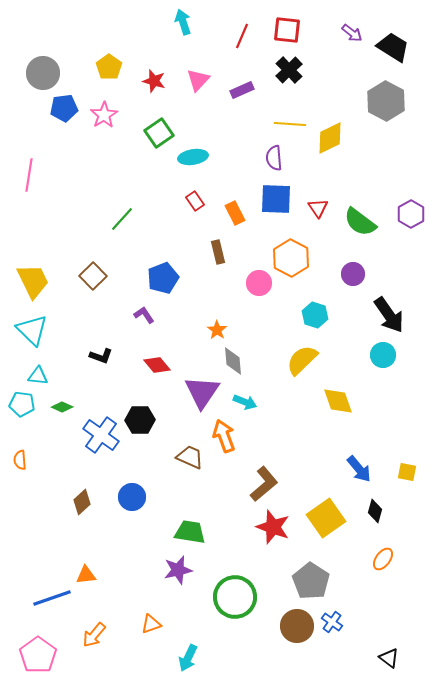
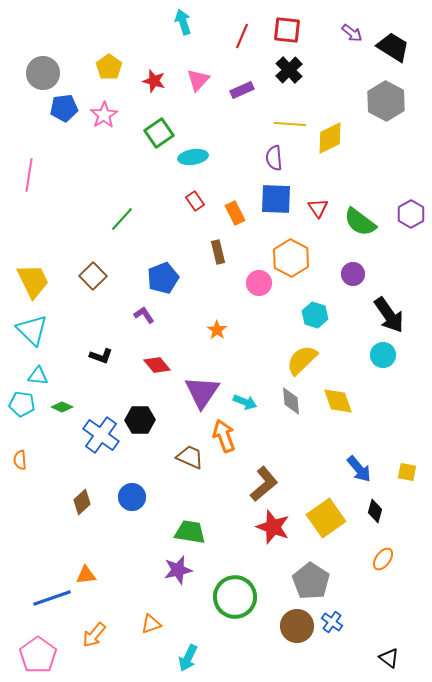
gray diamond at (233, 361): moved 58 px right, 40 px down
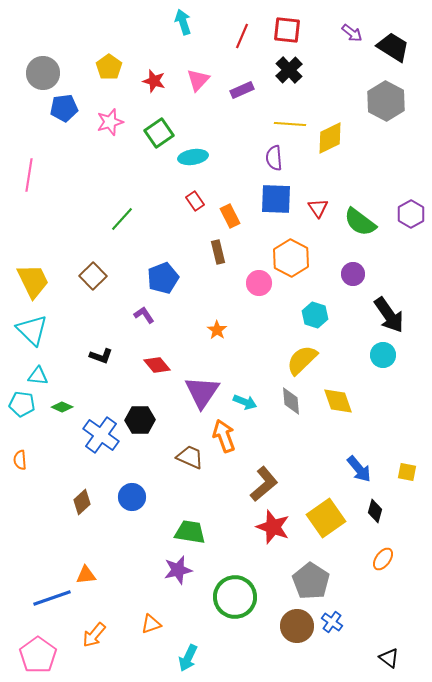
pink star at (104, 115): moved 6 px right, 7 px down; rotated 16 degrees clockwise
orange rectangle at (235, 213): moved 5 px left, 3 px down
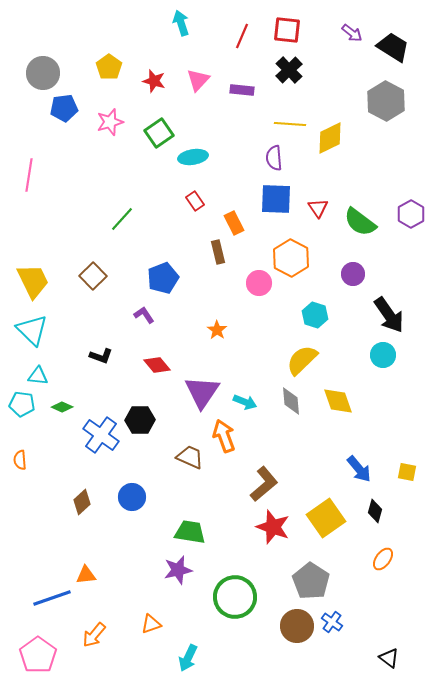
cyan arrow at (183, 22): moved 2 px left, 1 px down
purple rectangle at (242, 90): rotated 30 degrees clockwise
orange rectangle at (230, 216): moved 4 px right, 7 px down
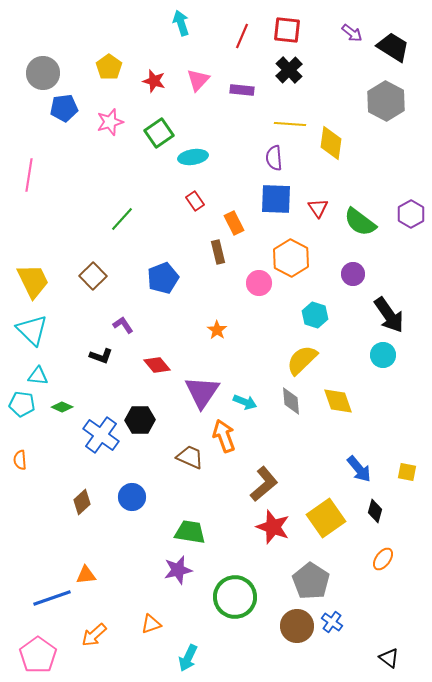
yellow diamond at (330, 138): moved 1 px right, 5 px down; rotated 56 degrees counterclockwise
purple L-shape at (144, 315): moved 21 px left, 10 px down
orange arrow at (94, 635): rotated 8 degrees clockwise
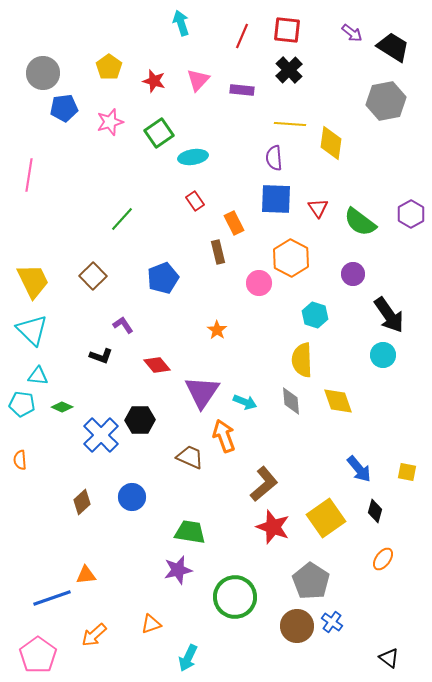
gray hexagon at (386, 101): rotated 21 degrees clockwise
yellow semicircle at (302, 360): rotated 48 degrees counterclockwise
blue cross at (101, 435): rotated 9 degrees clockwise
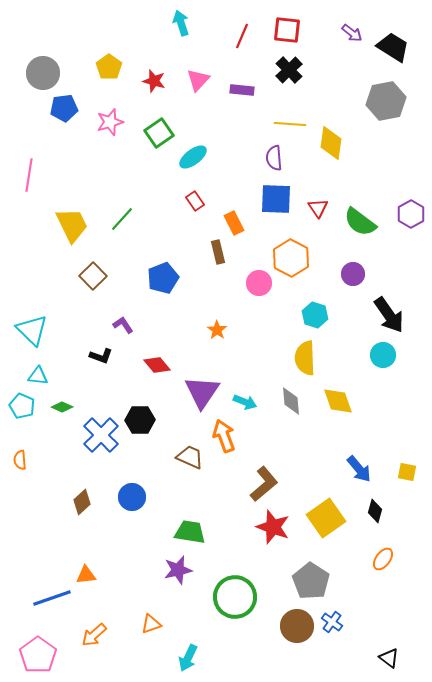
cyan ellipse at (193, 157): rotated 28 degrees counterclockwise
yellow trapezoid at (33, 281): moved 39 px right, 56 px up
yellow semicircle at (302, 360): moved 3 px right, 2 px up
cyan pentagon at (22, 404): moved 2 px down; rotated 15 degrees clockwise
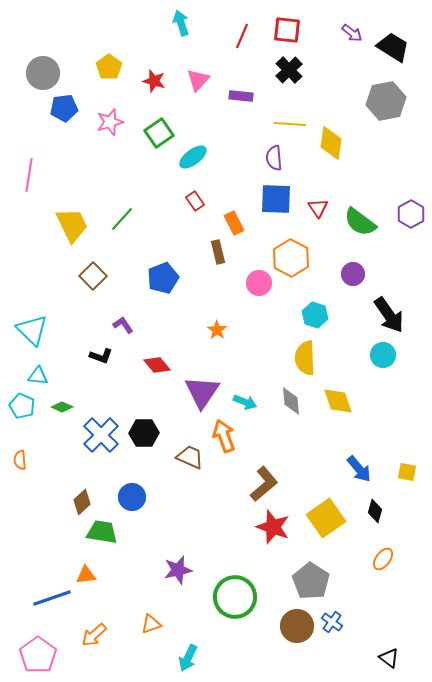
purple rectangle at (242, 90): moved 1 px left, 6 px down
black hexagon at (140, 420): moved 4 px right, 13 px down
green trapezoid at (190, 532): moved 88 px left
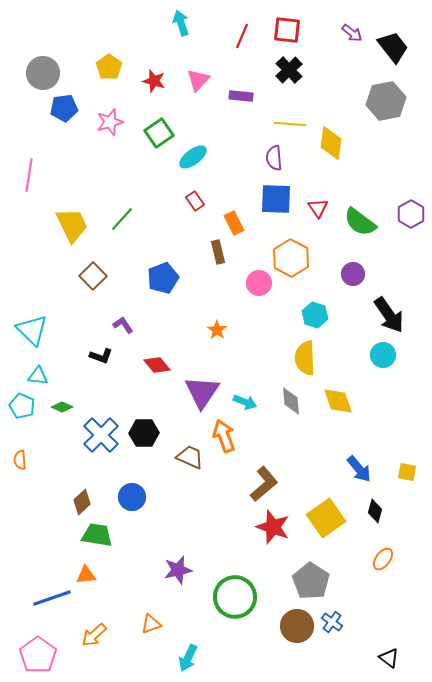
black trapezoid at (393, 47): rotated 20 degrees clockwise
green trapezoid at (102, 532): moved 5 px left, 3 px down
